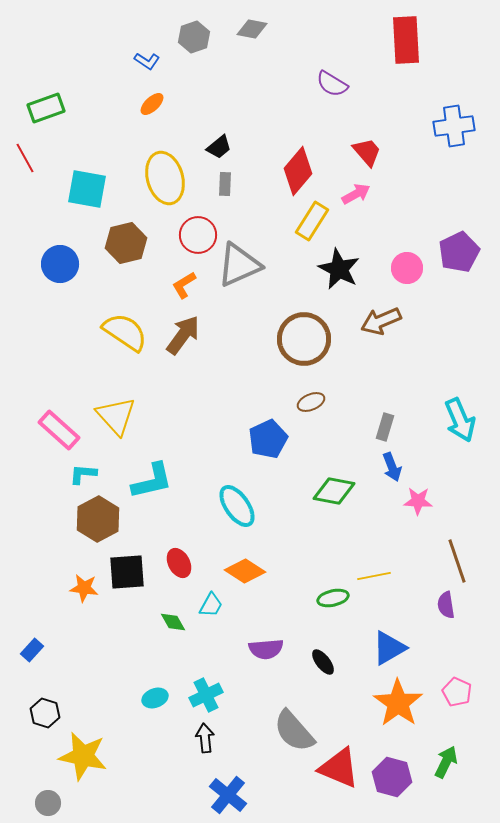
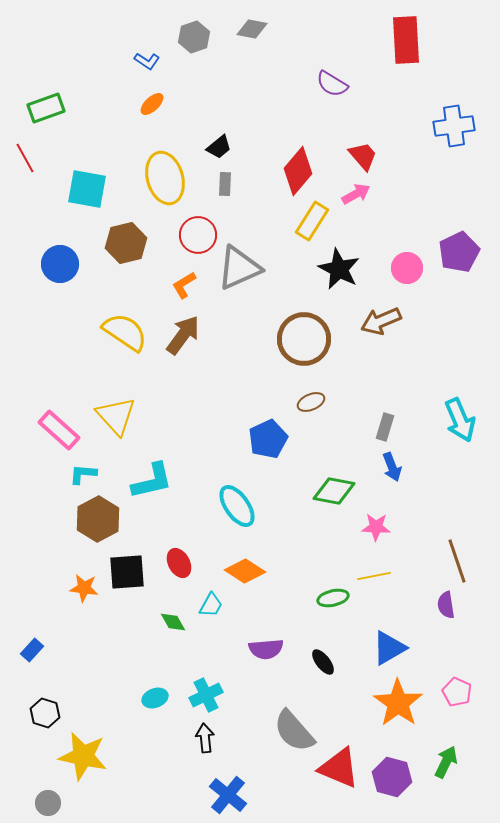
red trapezoid at (367, 152): moved 4 px left, 4 px down
gray triangle at (239, 265): moved 3 px down
pink star at (418, 501): moved 42 px left, 26 px down
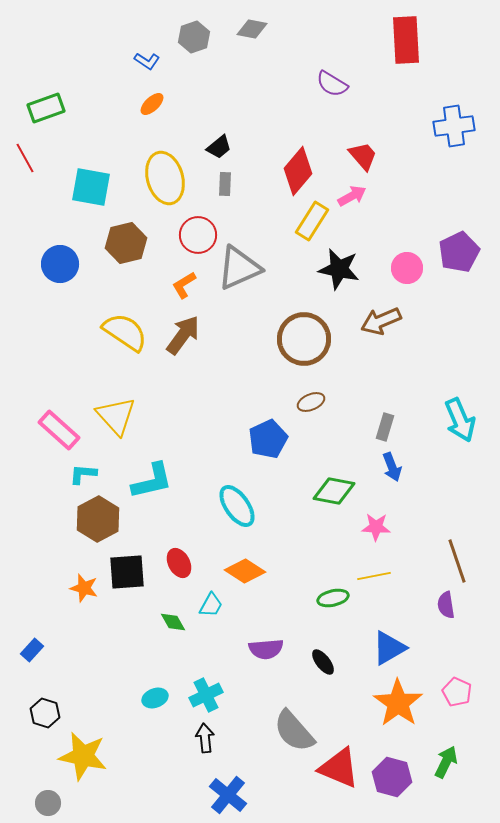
cyan square at (87, 189): moved 4 px right, 2 px up
pink arrow at (356, 194): moved 4 px left, 2 px down
black star at (339, 269): rotated 15 degrees counterclockwise
orange star at (84, 588): rotated 8 degrees clockwise
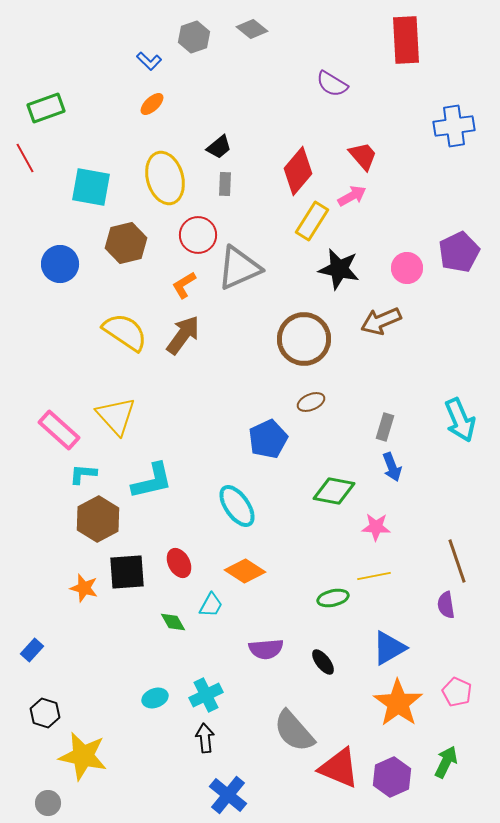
gray diamond at (252, 29): rotated 28 degrees clockwise
blue L-shape at (147, 61): moved 2 px right; rotated 10 degrees clockwise
purple hexagon at (392, 777): rotated 21 degrees clockwise
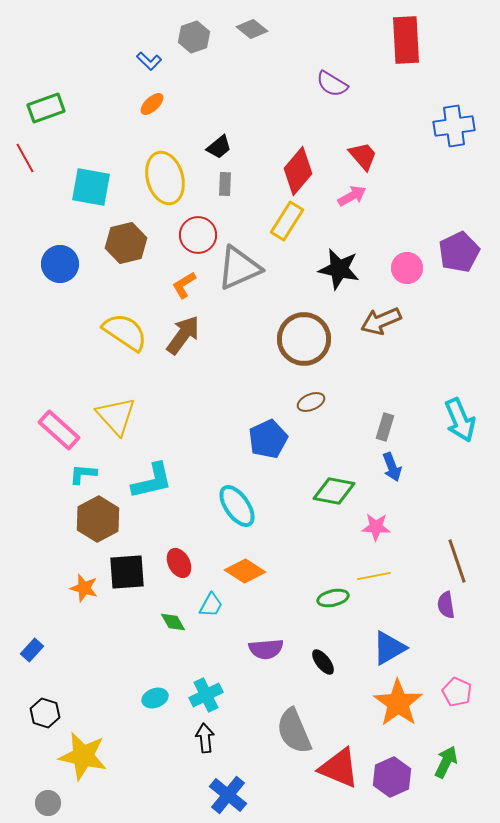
yellow rectangle at (312, 221): moved 25 px left
gray semicircle at (294, 731): rotated 18 degrees clockwise
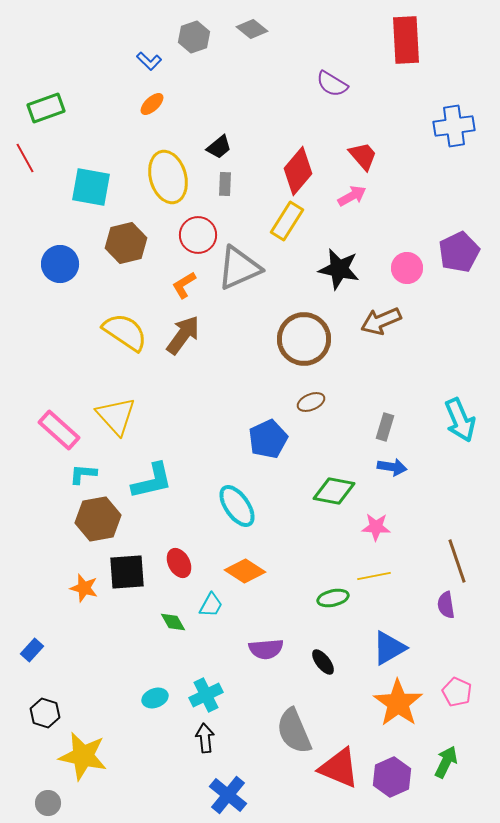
yellow ellipse at (165, 178): moved 3 px right, 1 px up
blue arrow at (392, 467): rotated 60 degrees counterclockwise
brown hexagon at (98, 519): rotated 18 degrees clockwise
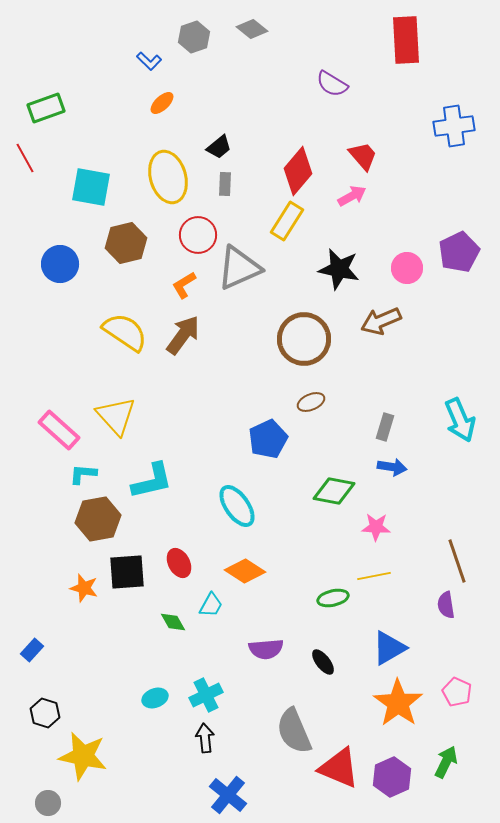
orange ellipse at (152, 104): moved 10 px right, 1 px up
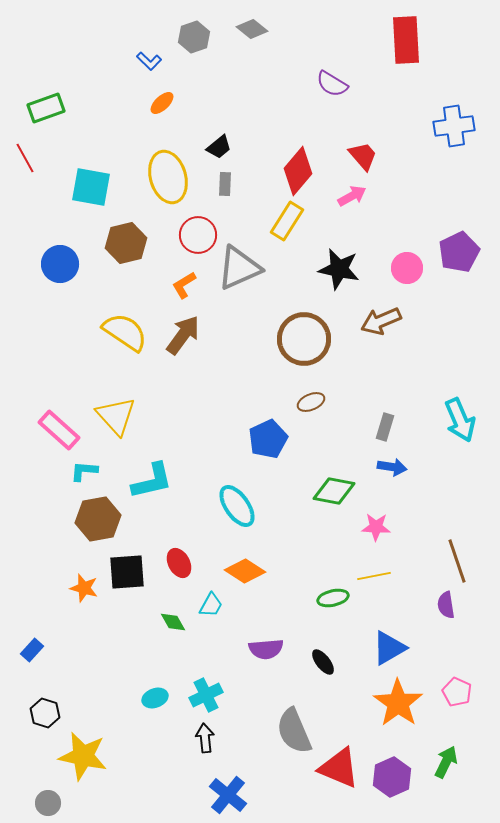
cyan L-shape at (83, 474): moved 1 px right, 3 px up
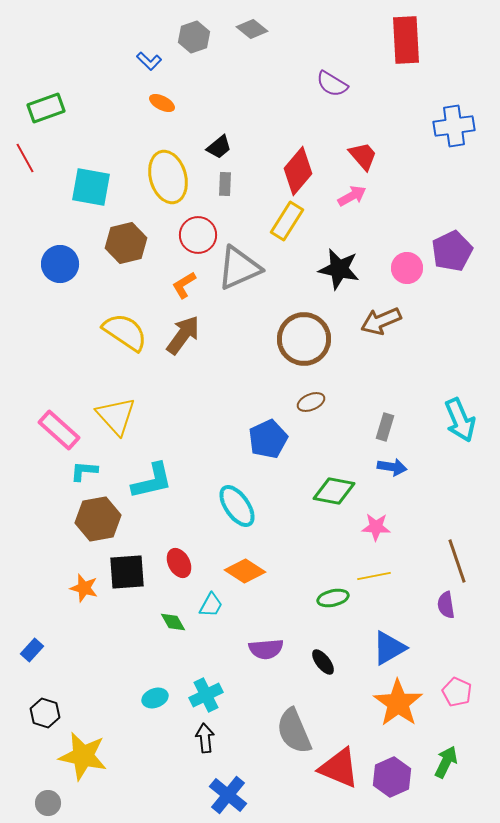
orange ellipse at (162, 103): rotated 70 degrees clockwise
purple pentagon at (459, 252): moved 7 px left, 1 px up
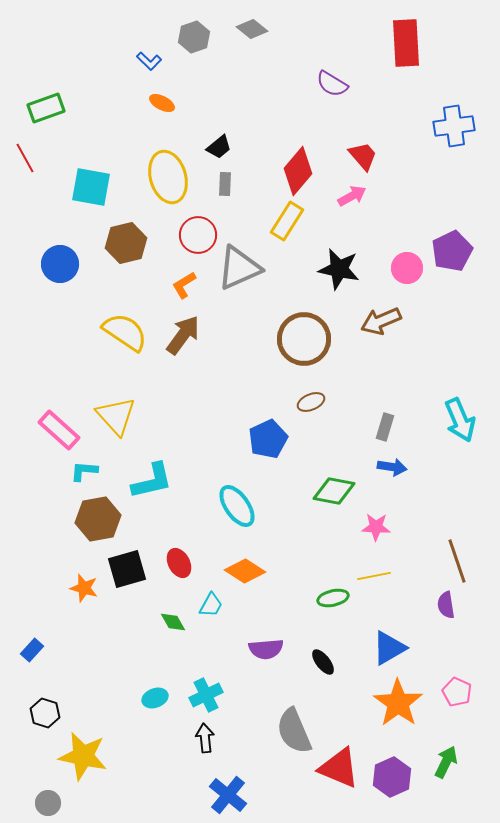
red rectangle at (406, 40): moved 3 px down
black square at (127, 572): moved 3 px up; rotated 12 degrees counterclockwise
